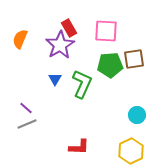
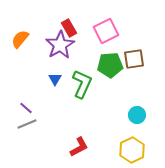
pink square: rotated 30 degrees counterclockwise
orange semicircle: rotated 18 degrees clockwise
red L-shape: rotated 30 degrees counterclockwise
yellow hexagon: moved 1 px right, 1 px up
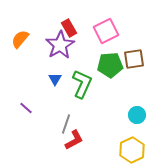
gray line: moved 39 px right; rotated 48 degrees counterclockwise
red L-shape: moved 5 px left, 7 px up
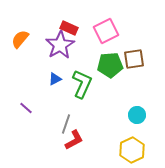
red rectangle: rotated 36 degrees counterclockwise
blue triangle: rotated 32 degrees clockwise
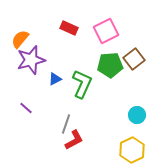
purple star: moved 29 px left, 15 px down; rotated 16 degrees clockwise
brown square: rotated 30 degrees counterclockwise
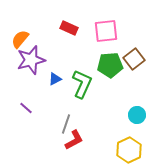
pink square: rotated 20 degrees clockwise
yellow hexagon: moved 3 px left
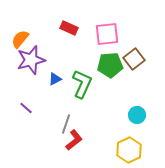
pink square: moved 1 px right, 3 px down
red L-shape: rotated 10 degrees counterclockwise
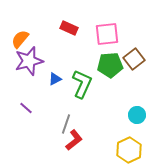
purple star: moved 2 px left, 1 px down
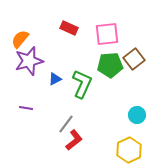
purple line: rotated 32 degrees counterclockwise
gray line: rotated 18 degrees clockwise
